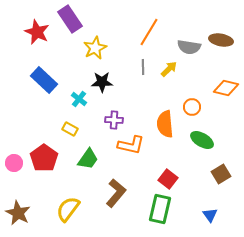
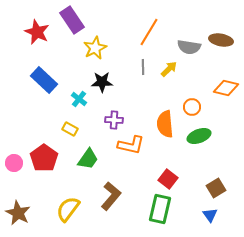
purple rectangle: moved 2 px right, 1 px down
green ellipse: moved 3 px left, 4 px up; rotated 50 degrees counterclockwise
brown square: moved 5 px left, 14 px down
brown L-shape: moved 5 px left, 3 px down
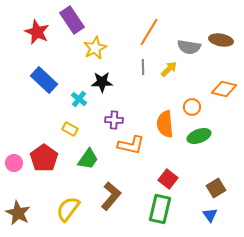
orange diamond: moved 2 px left, 1 px down
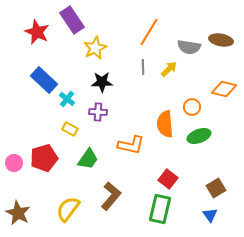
cyan cross: moved 12 px left
purple cross: moved 16 px left, 8 px up
red pentagon: rotated 20 degrees clockwise
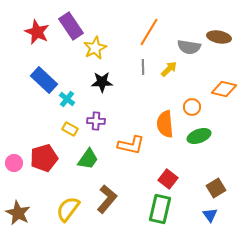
purple rectangle: moved 1 px left, 6 px down
brown ellipse: moved 2 px left, 3 px up
purple cross: moved 2 px left, 9 px down
brown L-shape: moved 4 px left, 3 px down
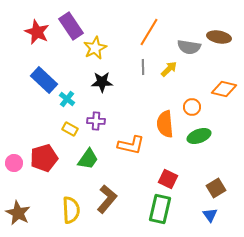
red square: rotated 12 degrees counterclockwise
yellow semicircle: moved 3 px right, 1 px down; rotated 140 degrees clockwise
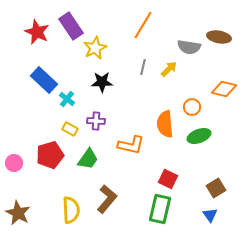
orange line: moved 6 px left, 7 px up
gray line: rotated 14 degrees clockwise
red pentagon: moved 6 px right, 3 px up
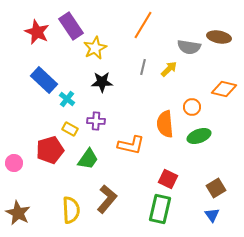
red pentagon: moved 5 px up
blue triangle: moved 2 px right
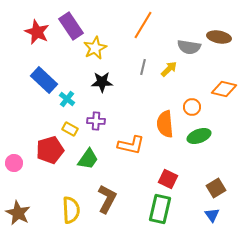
brown L-shape: rotated 12 degrees counterclockwise
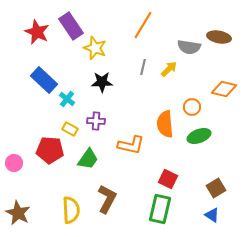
yellow star: rotated 25 degrees counterclockwise
red pentagon: rotated 20 degrees clockwise
blue triangle: rotated 21 degrees counterclockwise
